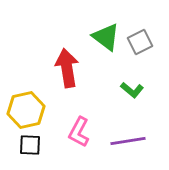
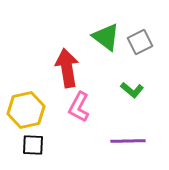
pink L-shape: moved 25 px up
purple line: rotated 8 degrees clockwise
black square: moved 3 px right
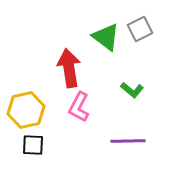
gray square: moved 13 px up
red arrow: moved 2 px right
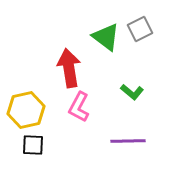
green L-shape: moved 2 px down
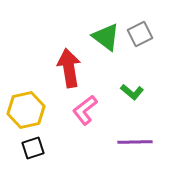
gray square: moved 5 px down
pink L-shape: moved 6 px right, 3 px down; rotated 24 degrees clockwise
purple line: moved 7 px right, 1 px down
black square: moved 3 px down; rotated 20 degrees counterclockwise
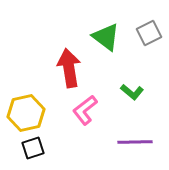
gray square: moved 9 px right, 1 px up
yellow hexagon: moved 3 px down
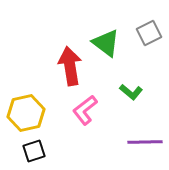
green triangle: moved 6 px down
red arrow: moved 1 px right, 2 px up
green L-shape: moved 1 px left
purple line: moved 10 px right
black square: moved 1 px right, 3 px down
